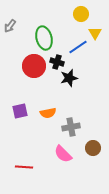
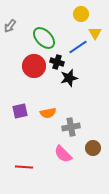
green ellipse: rotated 30 degrees counterclockwise
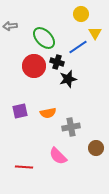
gray arrow: rotated 48 degrees clockwise
black star: moved 1 px left, 1 px down
brown circle: moved 3 px right
pink semicircle: moved 5 px left, 2 px down
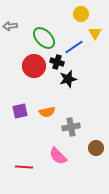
blue line: moved 4 px left
orange semicircle: moved 1 px left, 1 px up
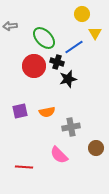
yellow circle: moved 1 px right
pink semicircle: moved 1 px right, 1 px up
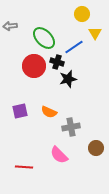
orange semicircle: moved 2 px right; rotated 35 degrees clockwise
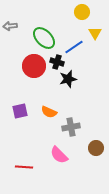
yellow circle: moved 2 px up
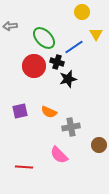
yellow triangle: moved 1 px right, 1 px down
brown circle: moved 3 px right, 3 px up
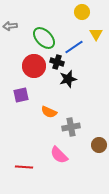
purple square: moved 1 px right, 16 px up
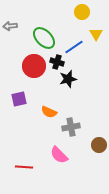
purple square: moved 2 px left, 4 px down
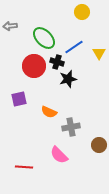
yellow triangle: moved 3 px right, 19 px down
